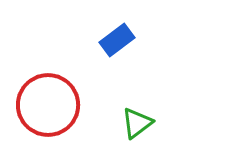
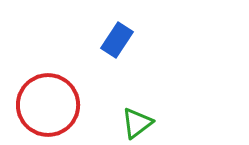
blue rectangle: rotated 20 degrees counterclockwise
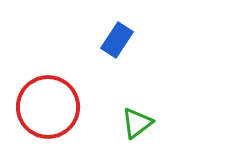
red circle: moved 2 px down
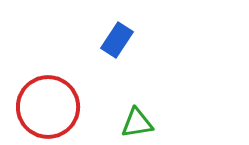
green triangle: rotated 28 degrees clockwise
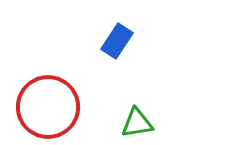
blue rectangle: moved 1 px down
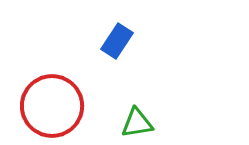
red circle: moved 4 px right, 1 px up
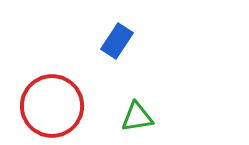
green triangle: moved 6 px up
